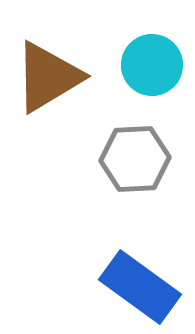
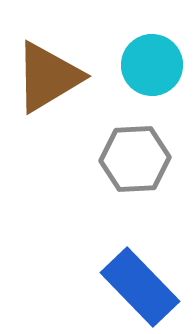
blue rectangle: rotated 10 degrees clockwise
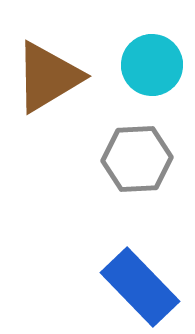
gray hexagon: moved 2 px right
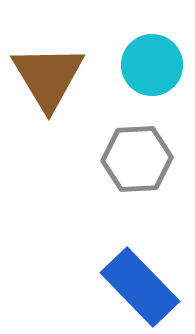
brown triangle: rotated 30 degrees counterclockwise
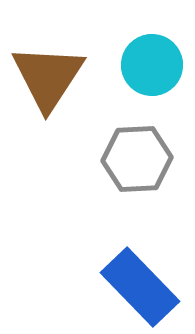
brown triangle: rotated 4 degrees clockwise
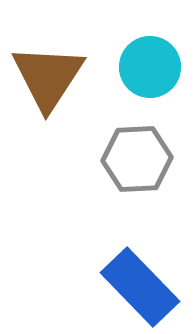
cyan circle: moved 2 px left, 2 px down
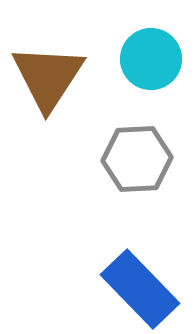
cyan circle: moved 1 px right, 8 px up
blue rectangle: moved 2 px down
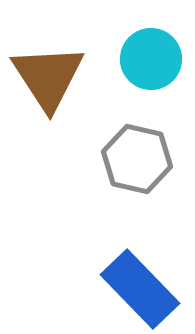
brown triangle: rotated 6 degrees counterclockwise
gray hexagon: rotated 16 degrees clockwise
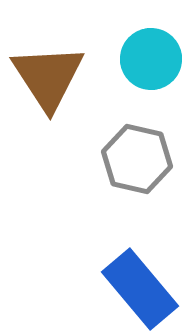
blue rectangle: rotated 4 degrees clockwise
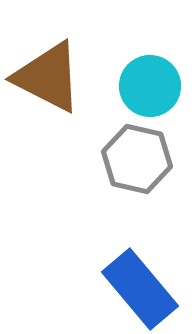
cyan circle: moved 1 px left, 27 px down
brown triangle: rotated 30 degrees counterclockwise
